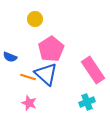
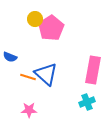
pink pentagon: moved 21 px up
pink rectangle: rotated 44 degrees clockwise
pink star: moved 7 px down; rotated 21 degrees counterclockwise
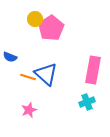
pink star: rotated 21 degrees counterclockwise
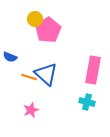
pink pentagon: moved 3 px left, 2 px down
orange line: moved 1 px right
cyan cross: rotated 35 degrees clockwise
pink star: moved 2 px right
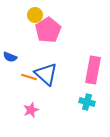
yellow circle: moved 4 px up
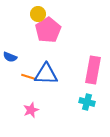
yellow circle: moved 3 px right, 1 px up
blue triangle: rotated 40 degrees counterclockwise
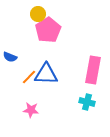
orange line: rotated 63 degrees counterclockwise
pink star: rotated 28 degrees clockwise
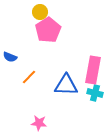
yellow circle: moved 2 px right, 2 px up
blue triangle: moved 20 px right, 11 px down
cyan cross: moved 8 px right, 9 px up
pink star: moved 8 px right, 13 px down
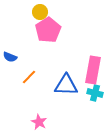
pink star: moved 1 px up; rotated 21 degrees clockwise
